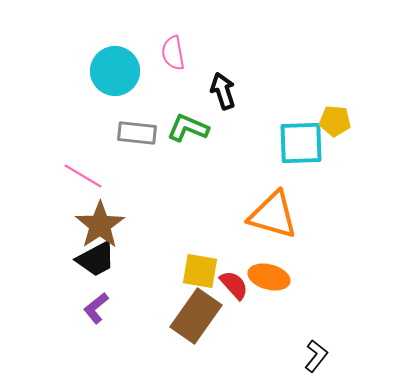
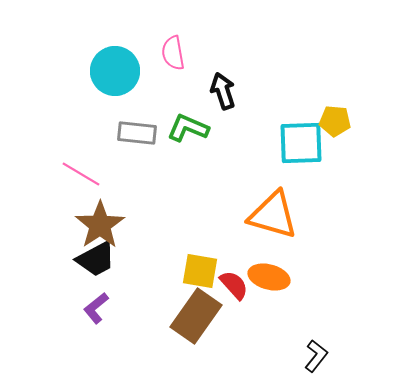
pink line: moved 2 px left, 2 px up
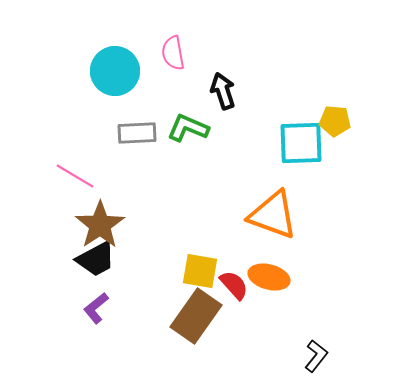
gray rectangle: rotated 9 degrees counterclockwise
pink line: moved 6 px left, 2 px down
orange triangle: rotated 4 degrees clockwise
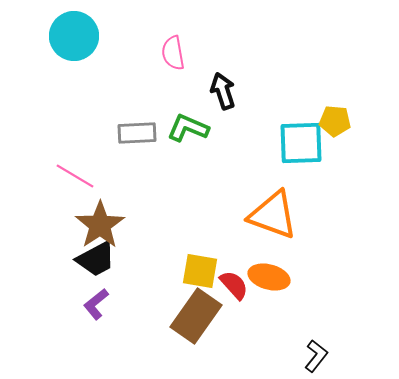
cyan circle: moved 41 px left, 35 px up
purple L-shape: moved 4 px up
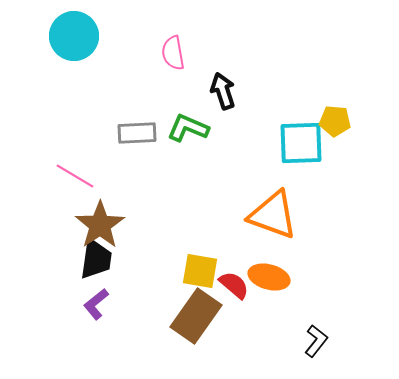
black trapezoid: rotated 54 degrees counterclockwise
red semicircle: rotated 8 degrees counterclockwise
black L-shape: moved 15 px up
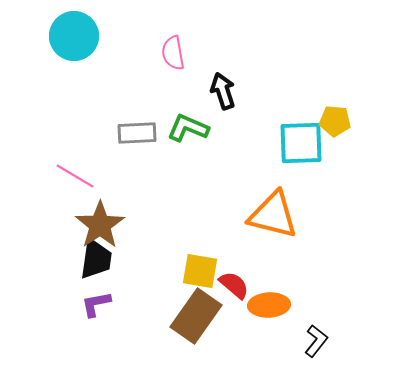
orange triangle: rotated 6 degrees counterclockwise
orange ellipse: moved 28 px down; rotated 18 degrees counterclockwise
purple L-shape: rotated 28 degrees clockwise
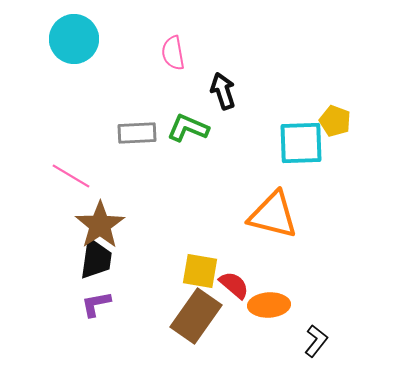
cyan circle: moved 3 px down
yellow pentagon: rotated 16 degrees clockwise
pink line: moved 4 px left
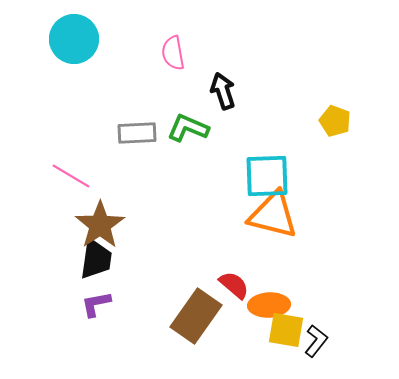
cyan square: moved 34 px left, 33 px down
yellow square: moved 86 px right, 59 px down
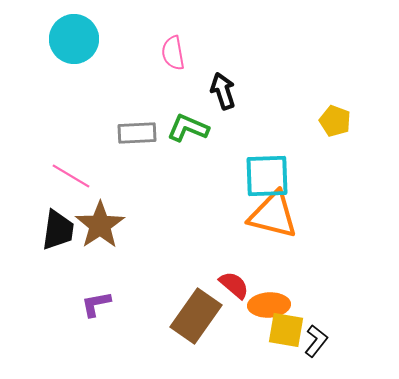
black trapezoid: moved 38 px left, 29 px up
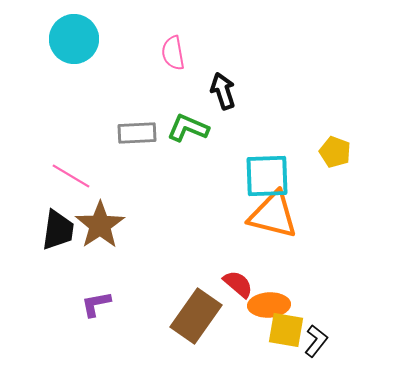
yellow pentagon: moved 31 px down
red semicircle: moved 4 px right, 1 px up
